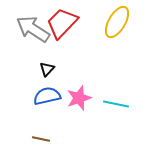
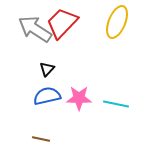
yellow ellipse: rotated 8 degrees counterclockwise
gray arrow: moved 2 px right
pink star: rotated 20 degrees clockwise
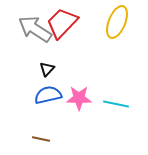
blue semicircle: moved 1 px right, 1 px up
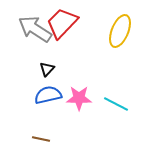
yellow ellipse: moved 3 px right, 9 px down
cyan line: rotated 15 degrees clockwise
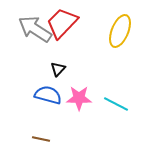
black triangle: moved 11 px right
blue semicircle: rotated 28 degrees clockwise
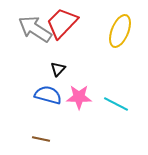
pink star: moved 1 px up
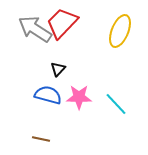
cyan line: rotated 20 degrees clockwise
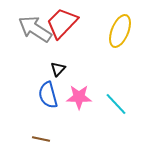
blue semicircle: rotated 120 degrees counterclockwise
